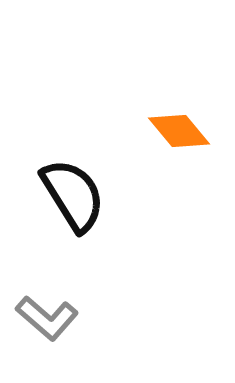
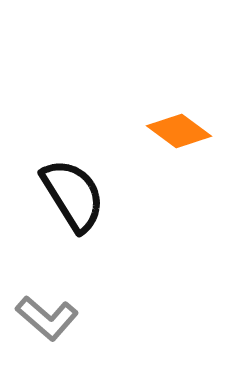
orange diamond: rotated 14 degrees counterclockwise
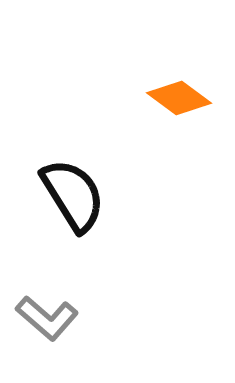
orange diamond: moved 33 px up
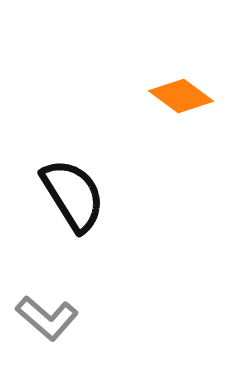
orange diamond: moved 2 px right, 2 px up
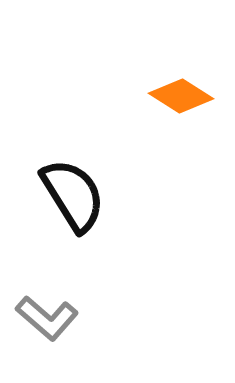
orange diamond: rotated 4 degrees counterclockwise
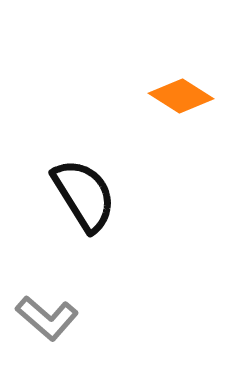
black semicircle: moved 11 px right
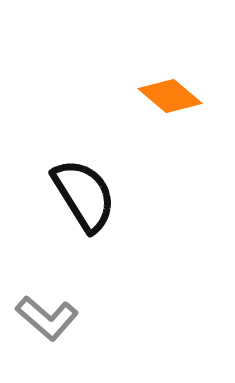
orange diamond: moved 11 px left; rotated 8 degrees clockwise
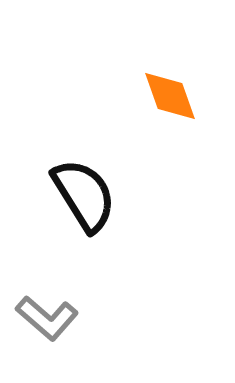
orange diamond: rotated 30 degrees clockwise
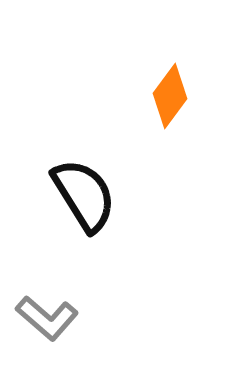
orange diamond: rotated 56 degrees clockwise
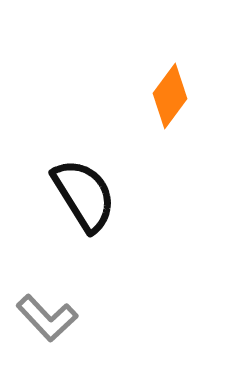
gray L-shape: rotated 6 degrees clockwise
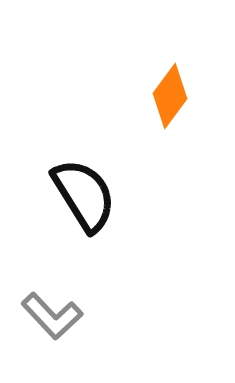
gray L-shape: moved 5 px right, 2 px up
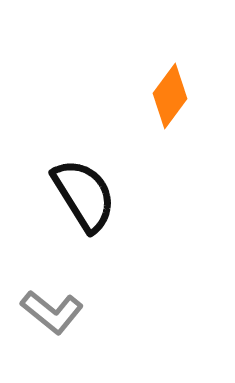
gray L-shape: moved 4 px up; rotated 8 degrees counterclockwise
